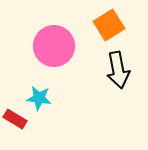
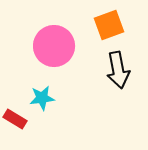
orange square: rotated 12 degrees clockwise
cyan star: moved 3 px right; rotated 15 degrees counterclockwise
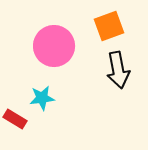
orange square: moved 1 px down
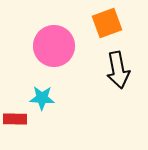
orange square: moved 2 px left, 3 px up
cyan star: rotated 10 degrees clockwise
red rectangle: rotated 30 degrees counterclockwise
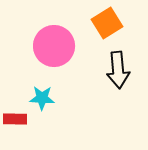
orange square: rotated 12 degrees counterclockwise
black arrow: rotated 6 degrees clockwise
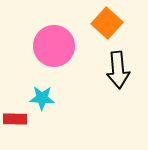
orange square: rotated 16 degrees counterclockwise
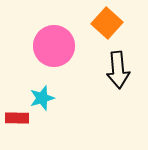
cyan star: rotated 20 degrees counterclockwise
red rectangle: moved 2 px right, 1 px up
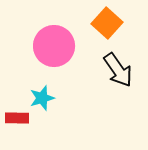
black arrow: rotated 30 degrees counterclockwise
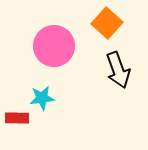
black arrow: rotated 15 degrees clockwise
cyan star: rotated 10 degrees clockwise
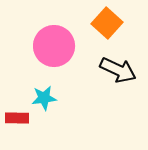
black arrow: rotated 45 degrees counterclockwise
cyan star: moved 2 px right
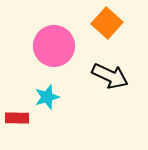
black arrow: moved 8 px left, 6 px down
cyan star: moved 3 px right, 1 px up; rotated 10 degrees counterclockwise
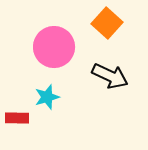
pink circle: moved 1 px down
